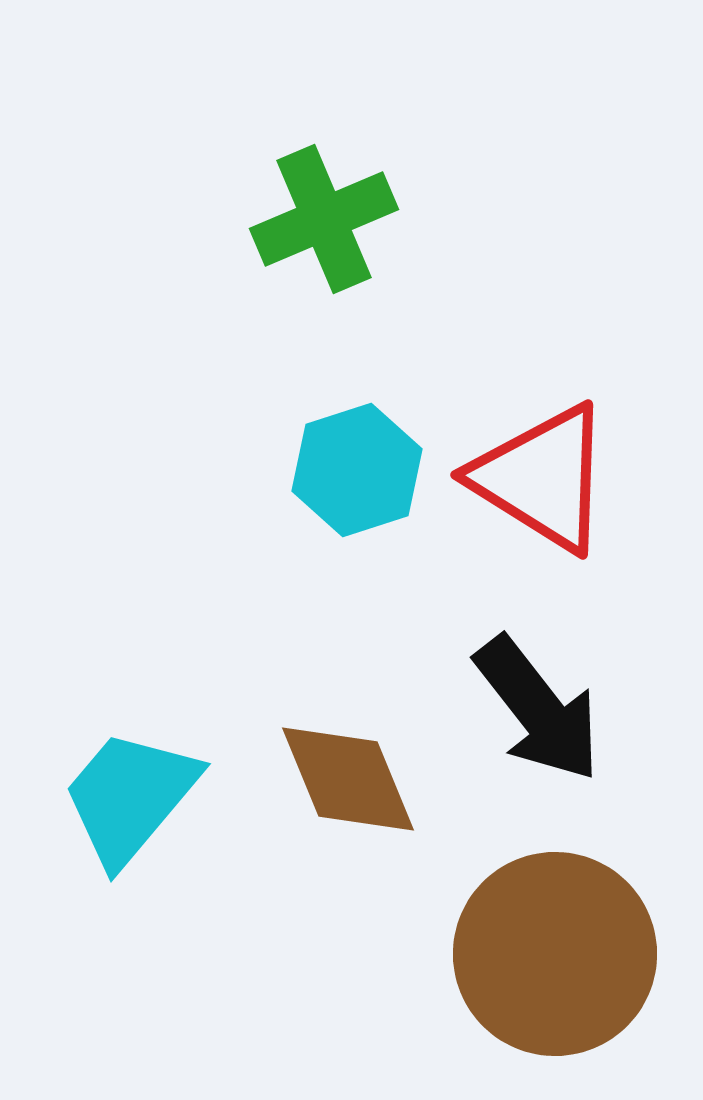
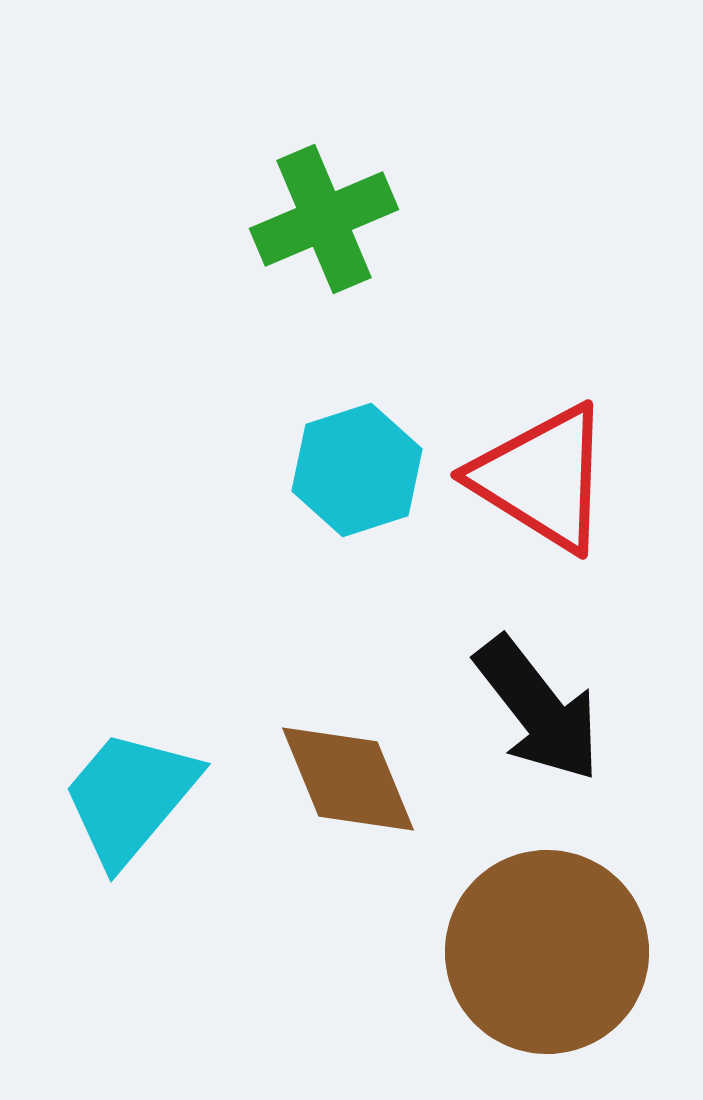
brown circle: moved 8 px left, 2 px up
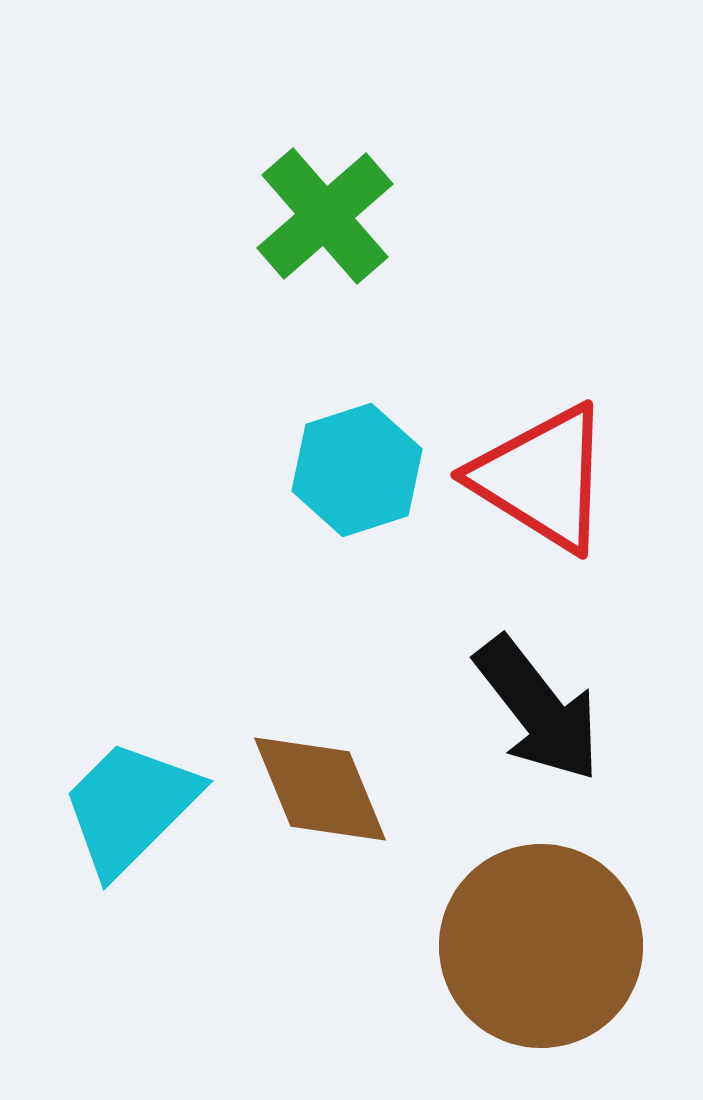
green cross: moved 1 px right, 3 px up; rotated 18 degrees counterclockwise
brown diamond: moved 28 px left, 10 px down
cyan trapezoid: moved 10 px down; rotated 5 degrees clockwise
brown circle: moved 6 px left, 6 px up
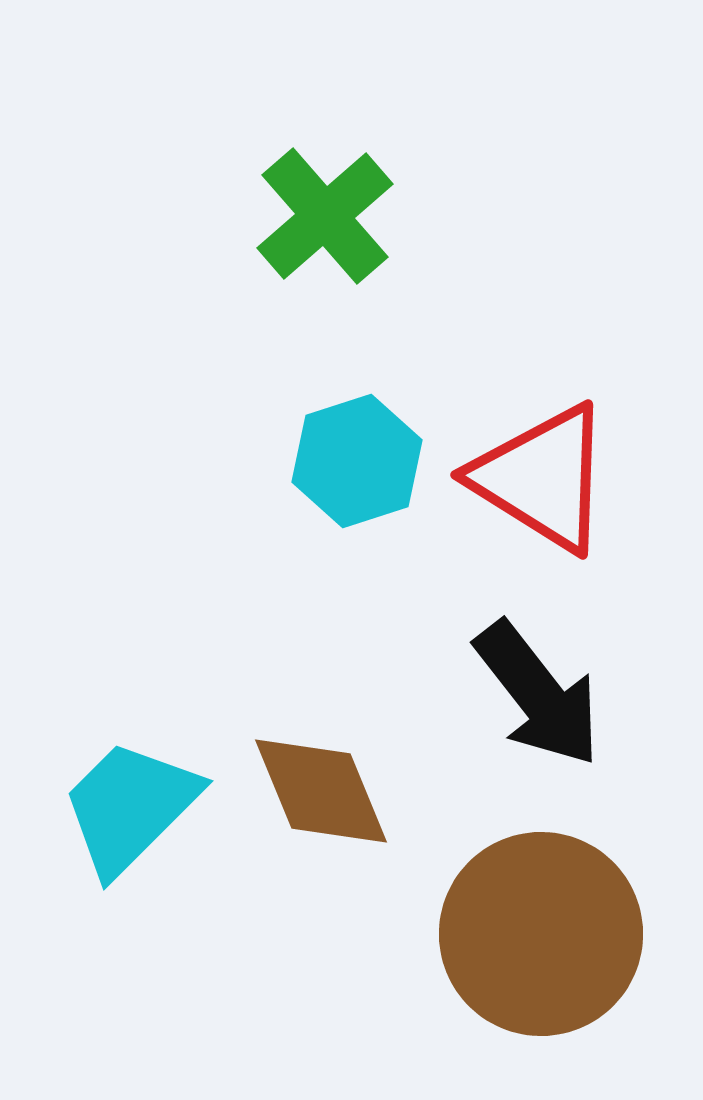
cyan hexagon: moved 9 px up
black arrow: moved 15 px up
brown diamond: moved 1 px right, 2 px down
brown circle: moved 12 px up
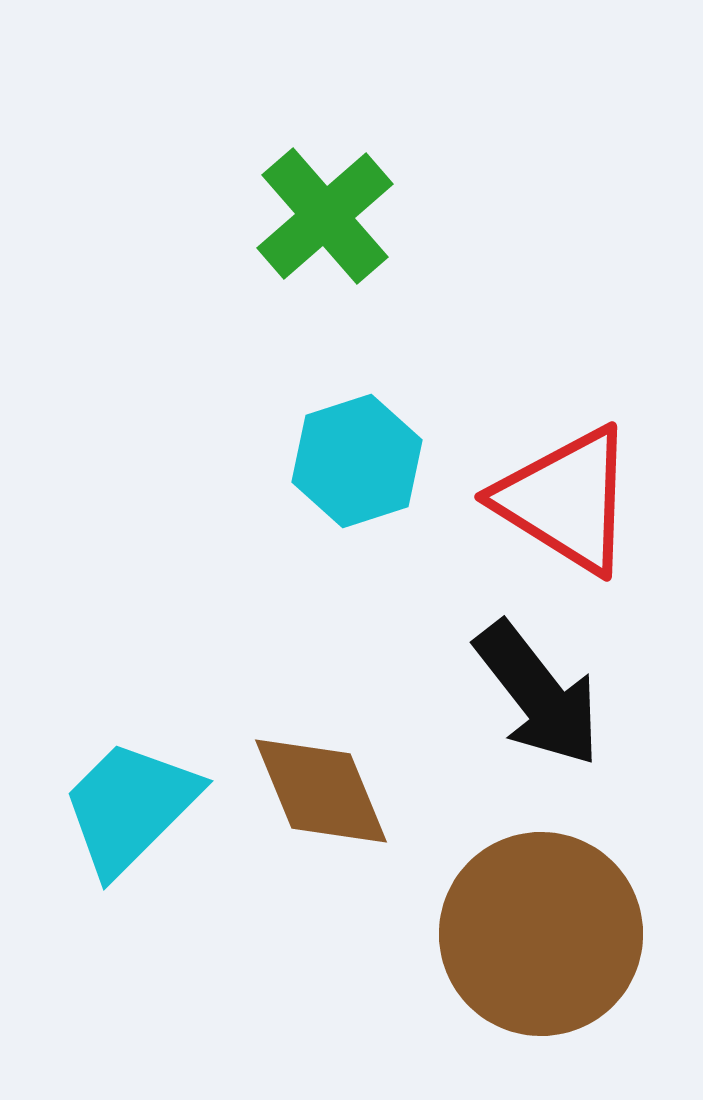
red triangle: moved 24 px right, 22 px down
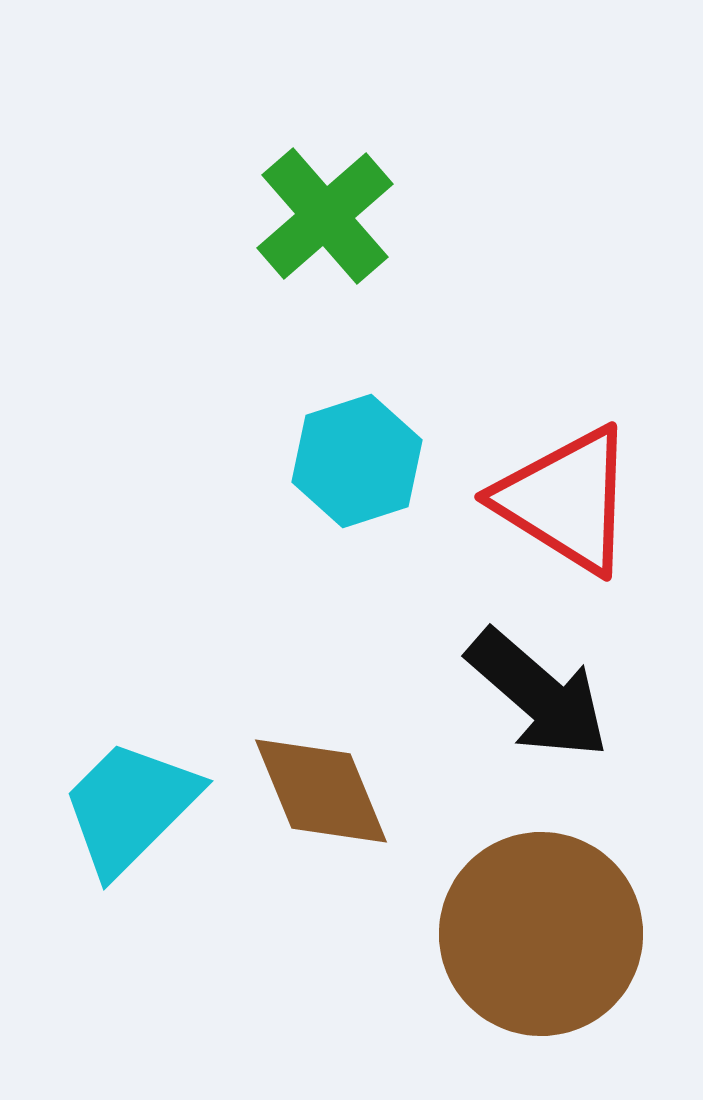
black arrow: rotated 11 degrees counterclockwise
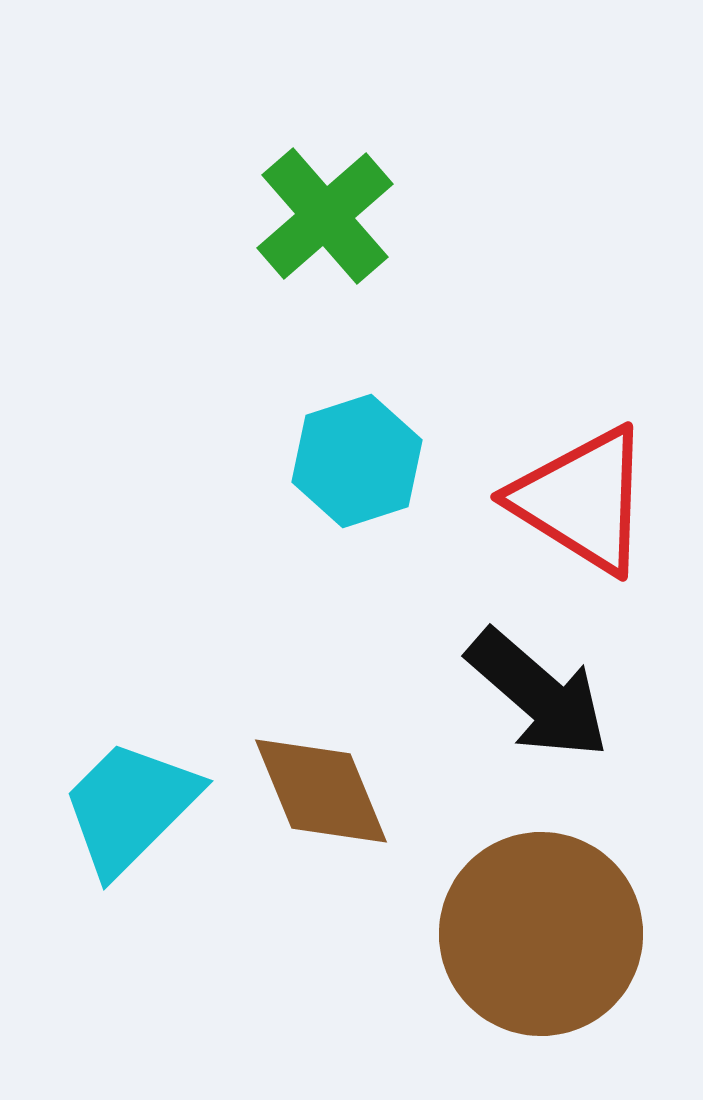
red triangle: moved 16 px right
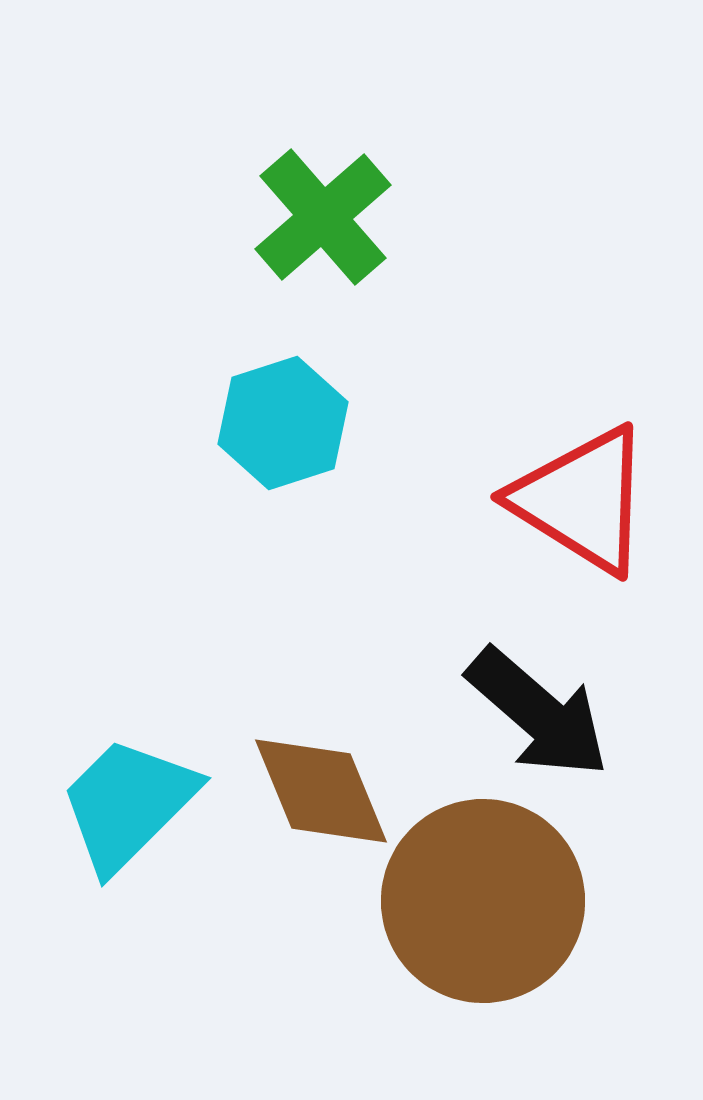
green cross: moved 2 px left, 1 px down
cyan hexagon: moved 74 px left, 38 px up
black arrow: moved 19 px down
cyan trapezoid: moved 2 px left, 3 px up
brown circle: moved 58 px left, 33 px up
